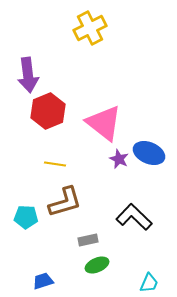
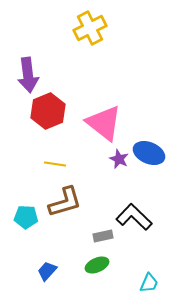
gray rectangle: moved 15 px right, 4 px up
blue trapezoid: moved 4 px right, 10 px up; rotated 30 degrees counterclockwise
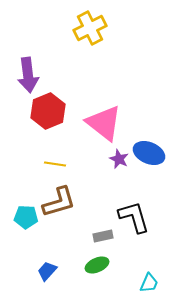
brown L-shape: moved 6 px left
black L-shape: rotated 30 degrees clockwise
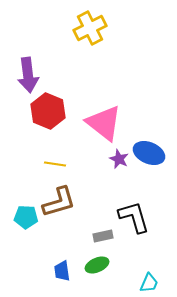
red hexagon: rotated 16 degrees counterclockwise
blue trapezoid: moved 15 px right; rotated 50 degrees counterclockwise
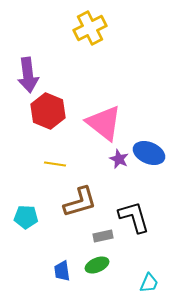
brown L-shape: moved 21 px right
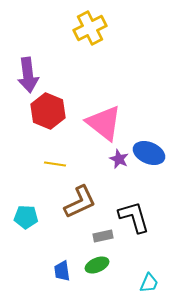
brown L-shape: rotated 9 degrees counterclockwise
